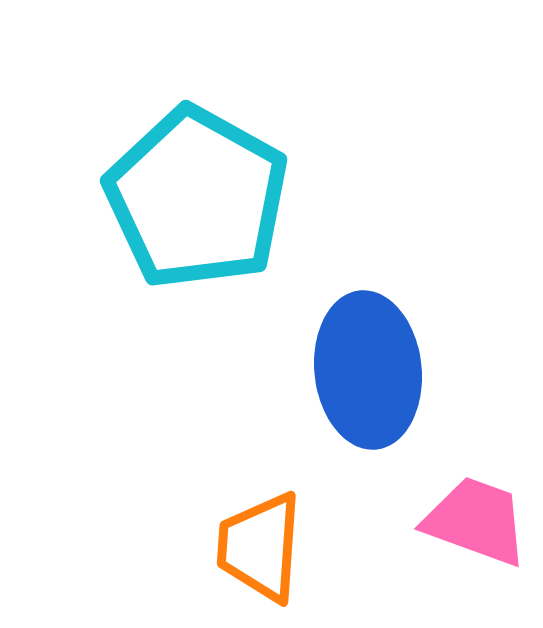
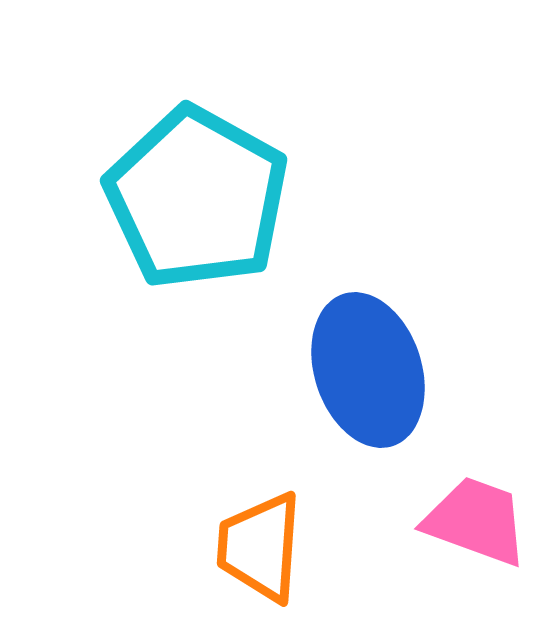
blue ellipse: rotated 12 degrees counterclockwise
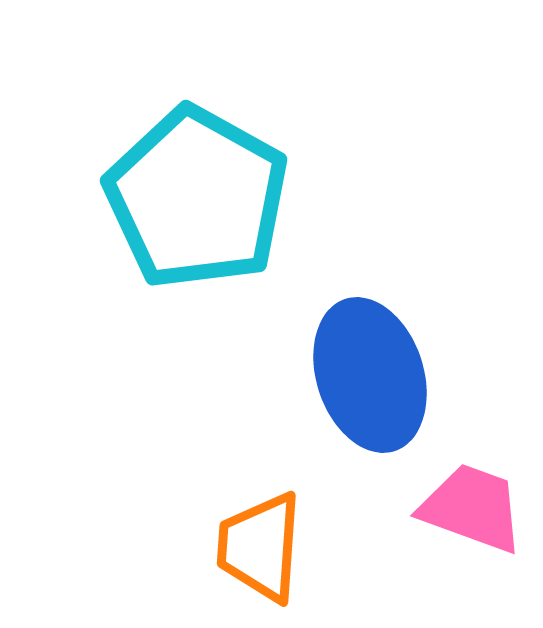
blue ellipse: moved 2 px right, 5 px down
pink trapezoid: moved 4 px left, 13 px up
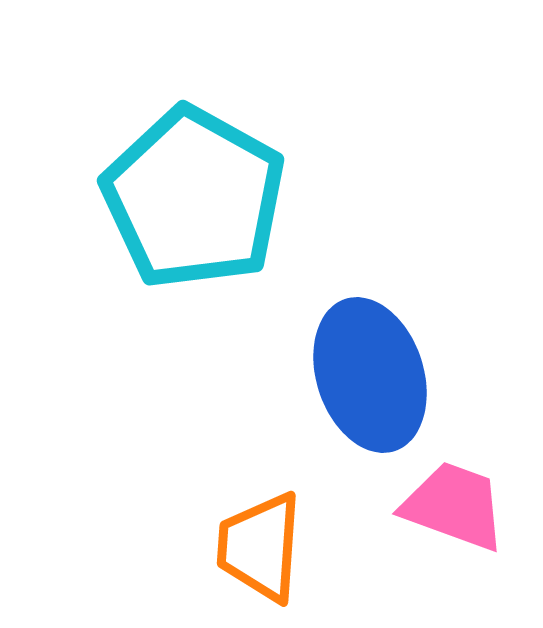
cyan pentagon: moved 3 px left
pink trapezoid: moved 18 px left, 2 px up
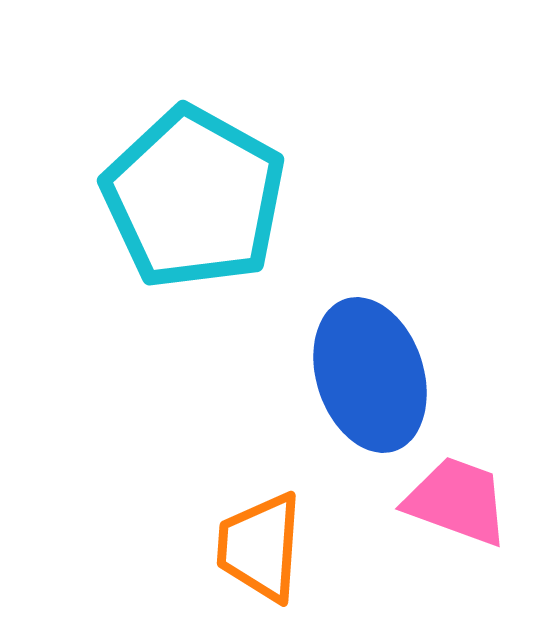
pink trapezoid: moved 3 px right, 5 px up
